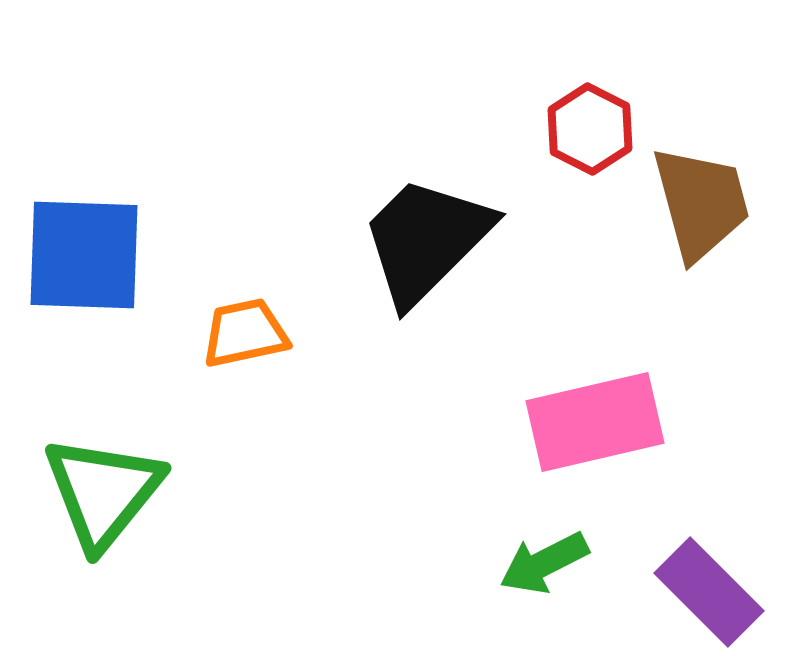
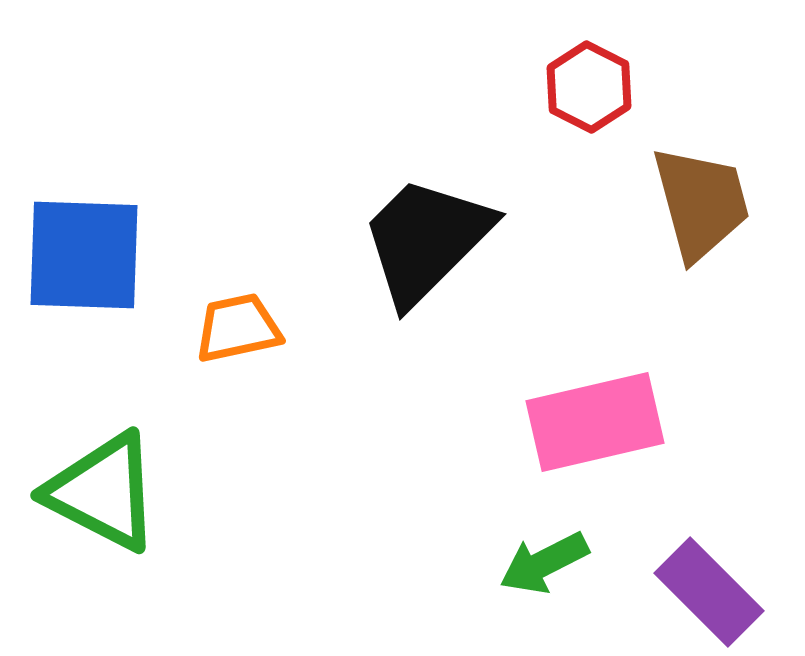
red hexagon: moved 1 px left, 42 px up
orange trapezoid: moved 7 px left, 5 px up
green triangle: rotated 42 degrees counterclockwise
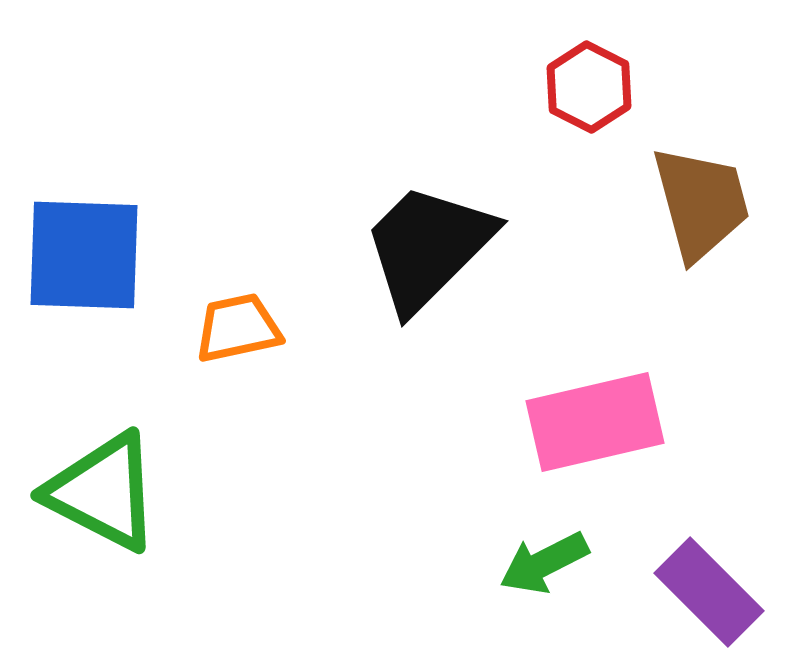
black trapezoid: moved 2 px right, 7 px down
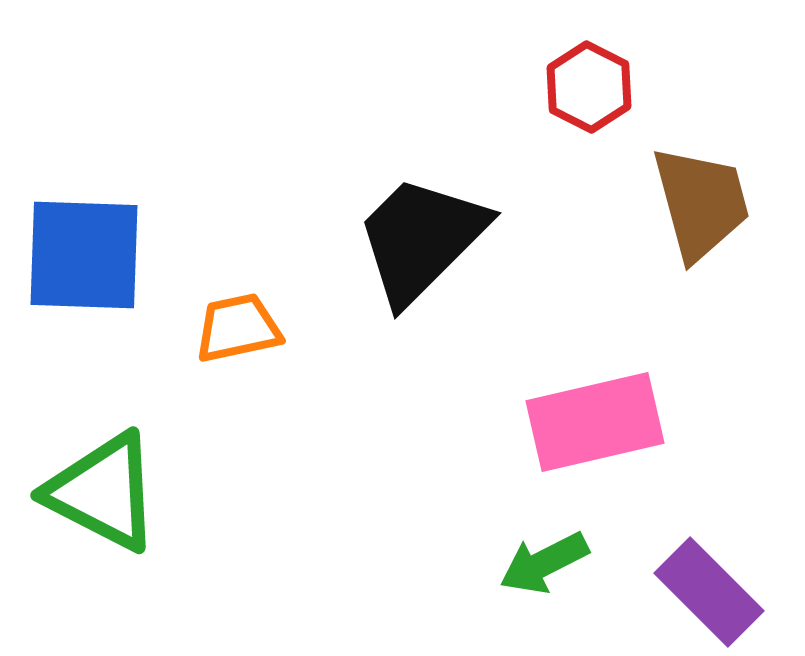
black trapezoid: moved 7 px left, 8 px up
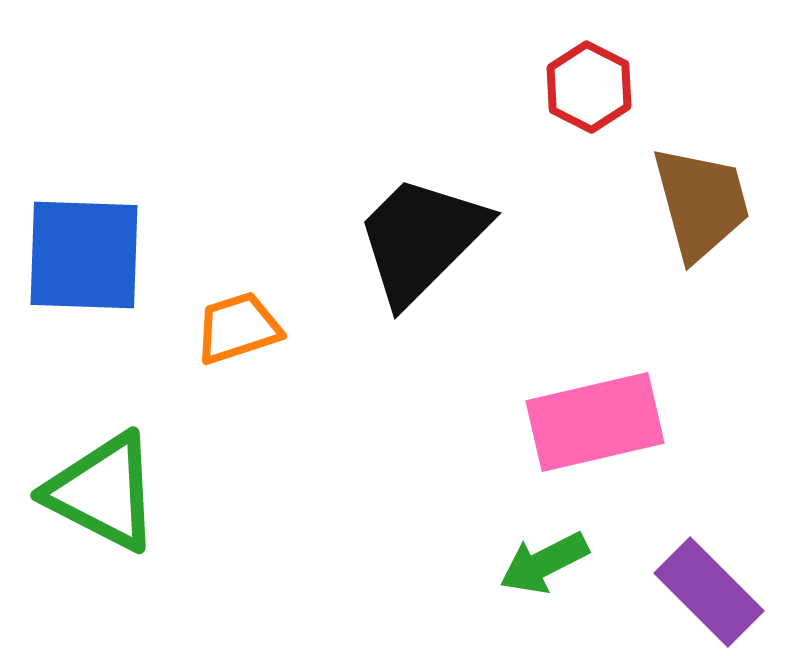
orange trapezoid: rotated 6 degrees counterclockwise
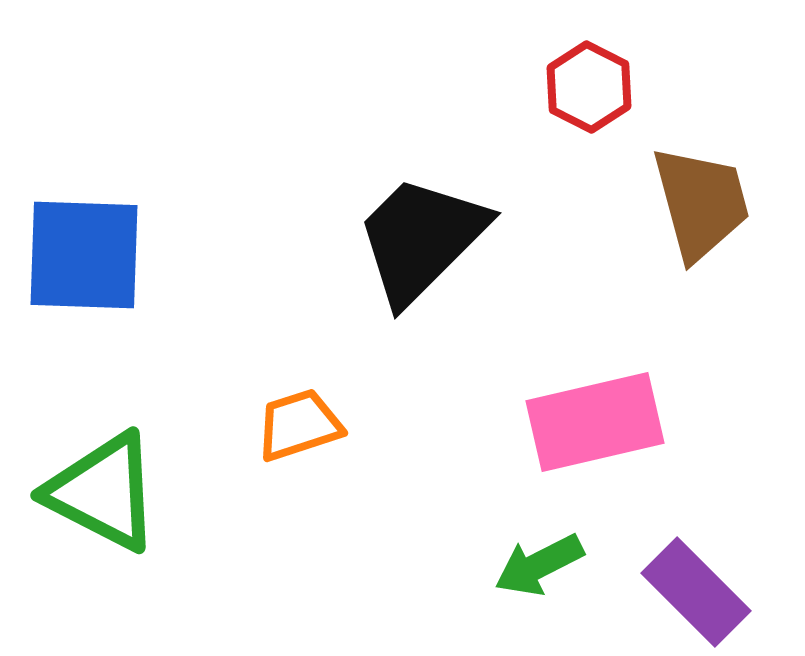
orange trapezoid: moved 61 px right, 97 px down
green arrow: moved 5 px left, 2 px down
purple rectangle: moved 13 px left
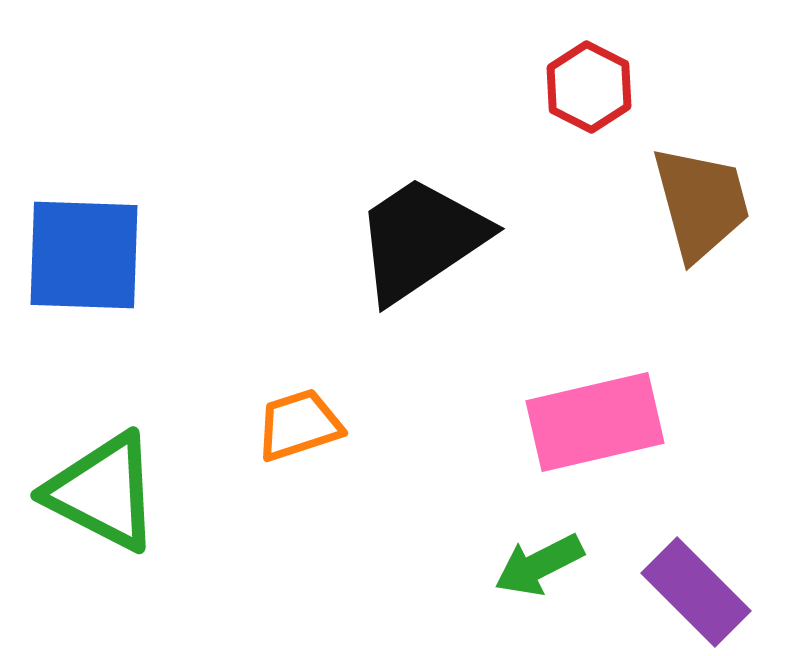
black trapezoid: rotated 11 degrees clockwise
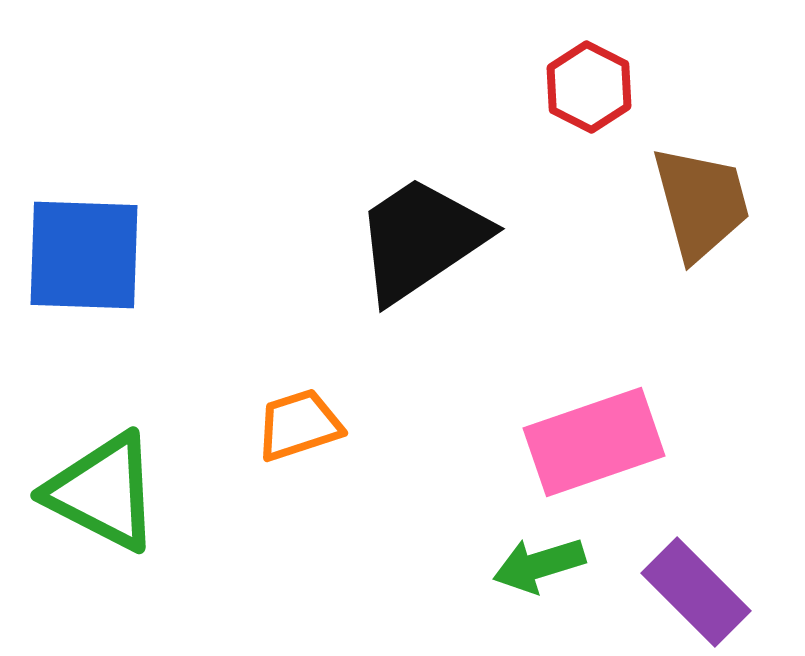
pink rectangle: moved 1 px left, 20 px down; rotated 6 degrees counterclockwise
green arrow: rotated 10 degrees clockwise
